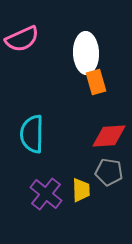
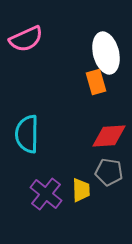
pink semicircle: moved 4 px right
white ellipse: moved 20 px right; rotated 12 degrees counterclockwise
cyan semicircle: moved 5 px left
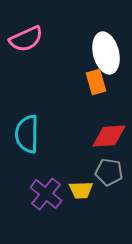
yellow trapezoid: rotated 90 degrees clockwise
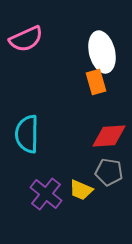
white ellipse: moved 4 px left, 1 px up
yellow trapezoid: rotated 25 degrees clockwise
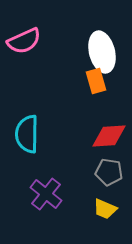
pink semicircle: moved 2 px left, 2 px down
orange rectangle: moved 1 px up
yellow trapezoid: moved 24 px right, 19 px down
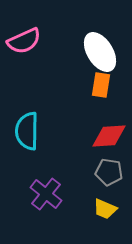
white ellipse: moved 2 px left; rotated 18 degrees counterclockwise
orange rectangle: moved 5 px right, 4 px down; rotated 25 degrees clockwise
cyan semicircle: moved 3 px up
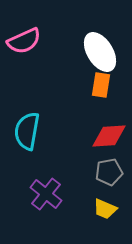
cyan semicircle: rotated 9 degrees clockwise
gray pentagon: rotated 20 degrees counterclockwise
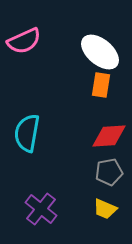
white ellipse: rotated 18 degrees counterclockwise
cyan semicircle: moved 2 px down
purple cross: moved 5 px left, 15 px down
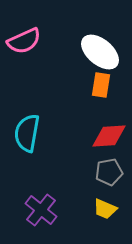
purple cross: moved 1 px down
